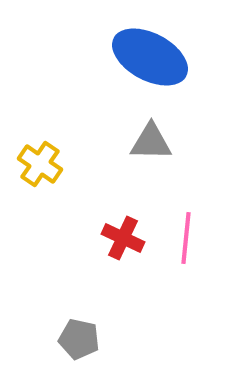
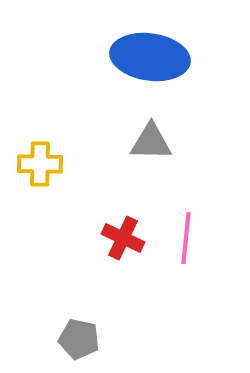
blue ellipse: rotated 20 degrees counterclockwise
yellow cross: rotated 33 degrees counterclockwise
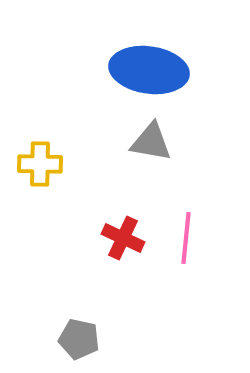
blue ellipse: moved 1 px left, 13 px down
gray triangle: rotated 9 degrees clockwise
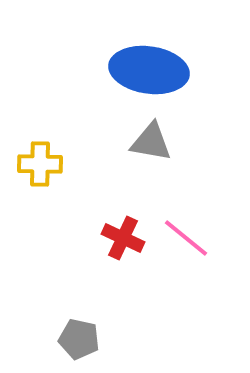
pink line: rotated 57 degrees counterclockwise
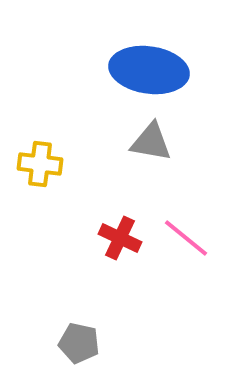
yellow cross: rotated 6 degrees clockwise
red cross: moved 3 px left
gray pentagon: moved 4 px down
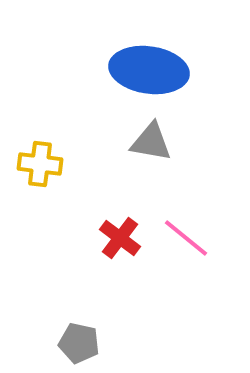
red cross: rotated 12 degrees clockwise
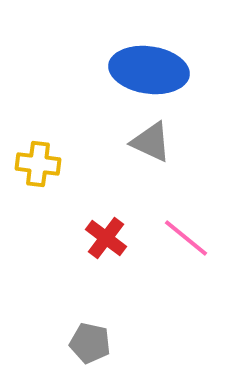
gray triangle: rotated 15 degrees clockwise
yellow cross: moved 2 px left
red cross: moved 14 px left
gray pentagon: moved 11 px right
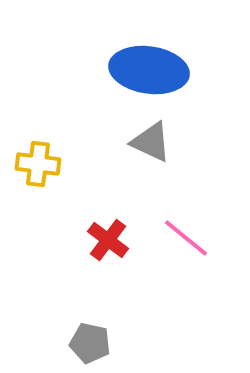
red cross: moved 2 px right, 2 px down
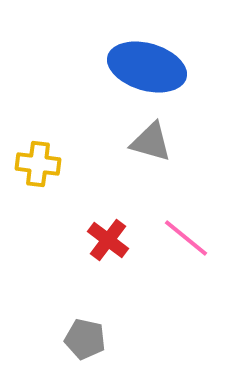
blue ellipse: moved 2 px left, 3 px up; rotated 8 degrees clockwise
gray triangle: rotated 9 degrees counterclockwise
gray pentagon: moved 5 px left, 4 px up
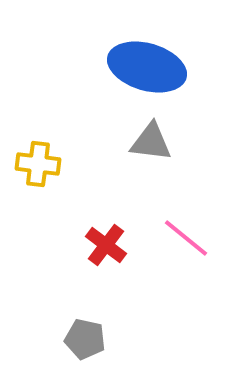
gray triangle: rotated 9 degrees counterclockwise
red cross: moved 2 px left, 5 px down
